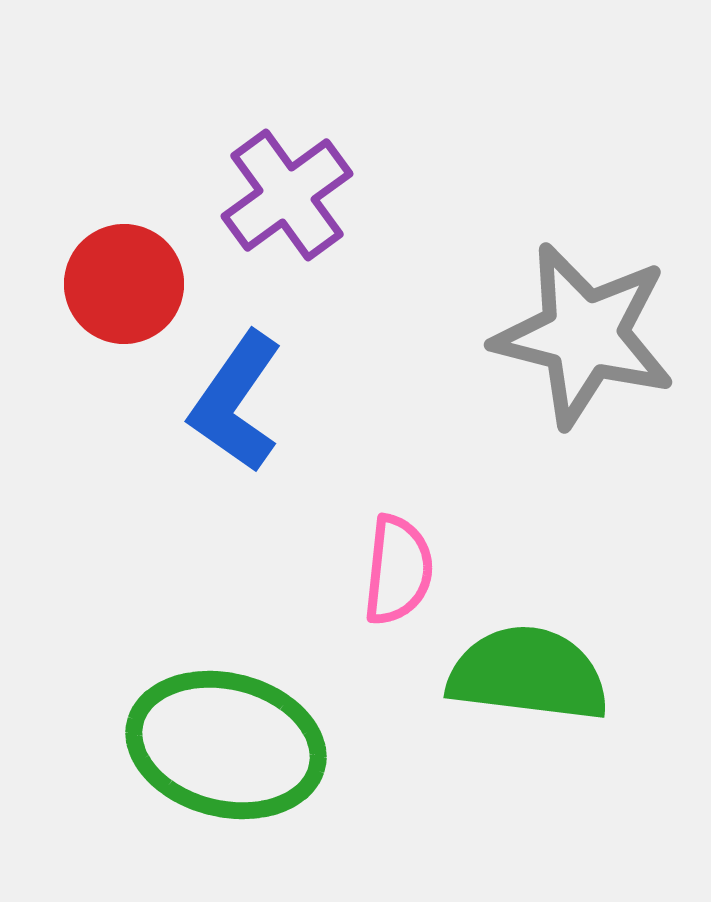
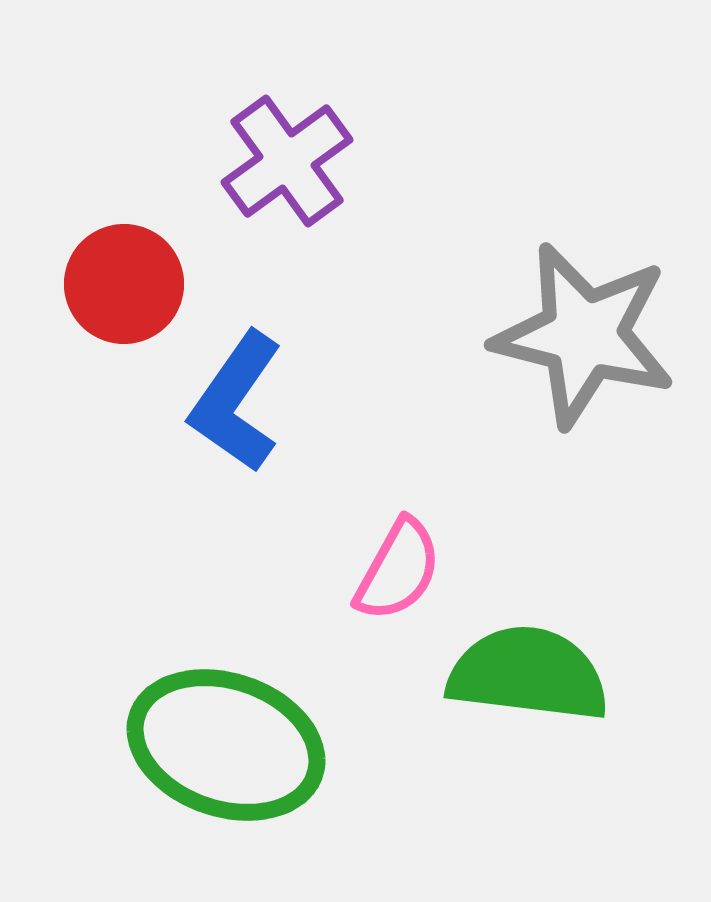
purple cross: moved 34 px up
pink semicircle: rotated 23 degrees clockwise
green ellipse: rotated 5 degrees clockwise
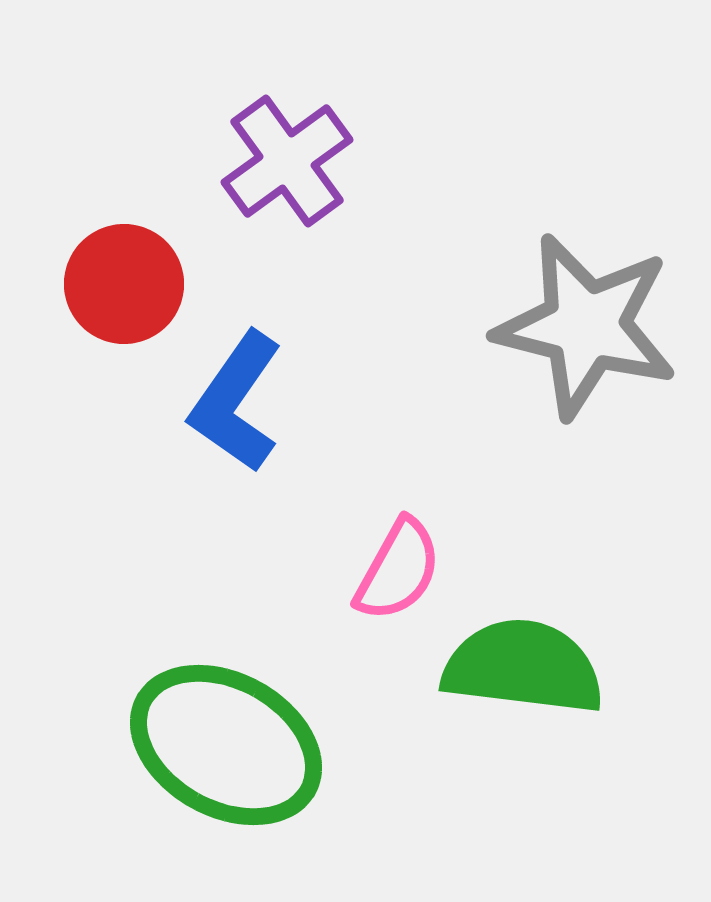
gray star: moved 2 px right, 9 px up
green semicircle: moved 5 px left, 7 px up
green ellipse: rotated 10 degrees clockwise
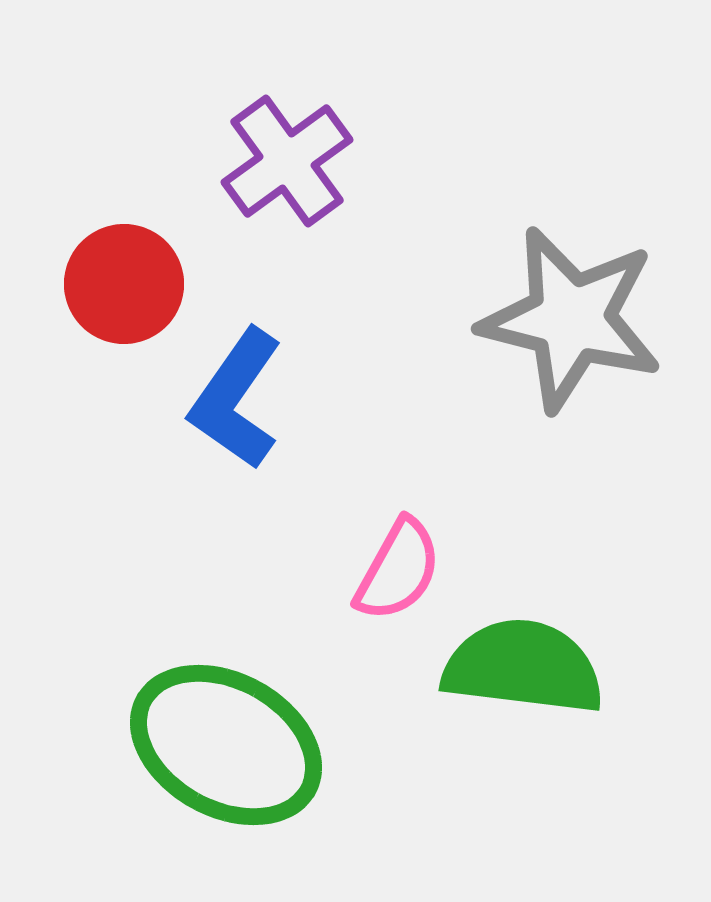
gray star: moved 15 px left, 7 px up
blue L-shape: moved 3 px up
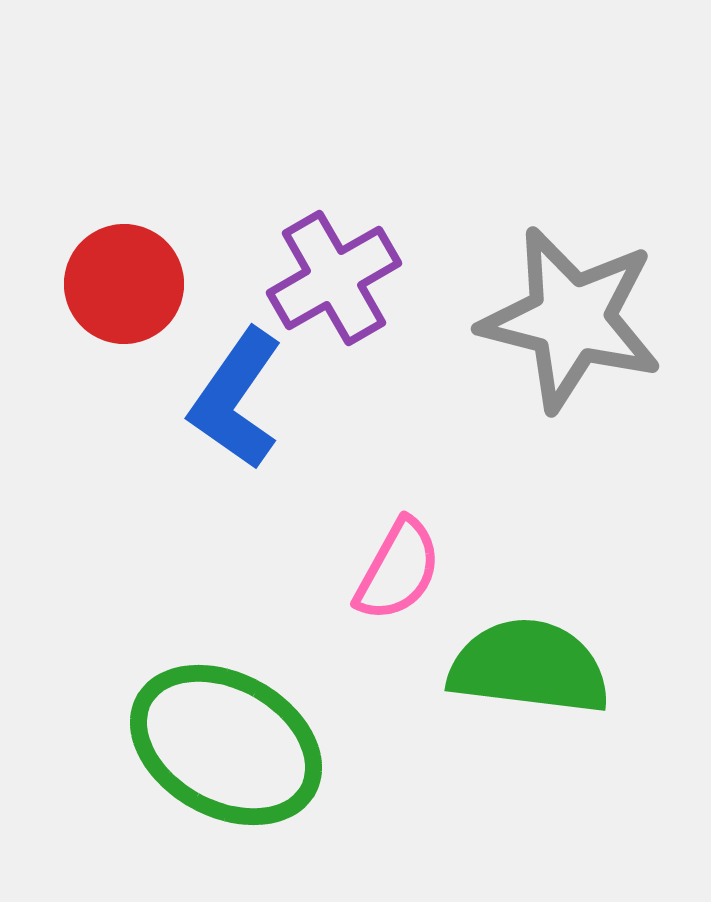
purple cross: moved 47 px right, 117 px down; rotated 6 degrees clockwise
green semicircle: moved 6 px right
